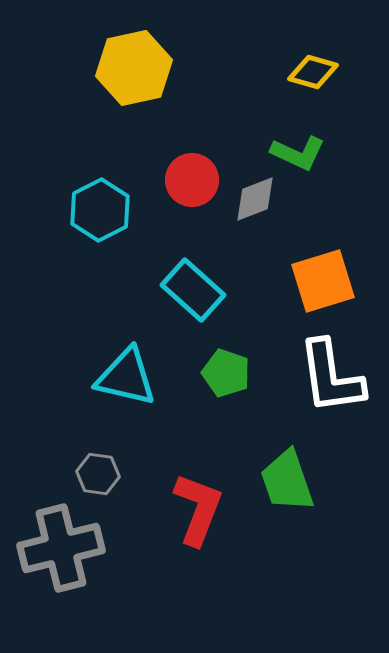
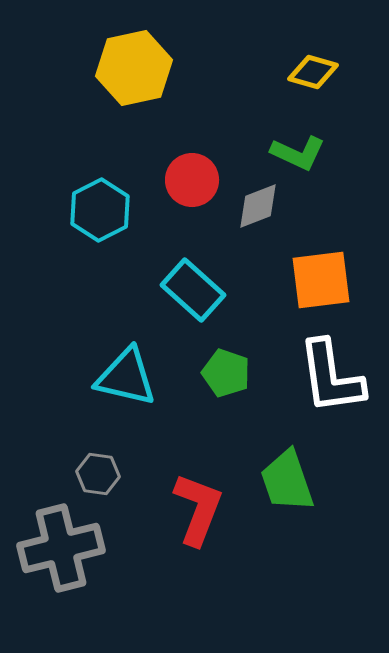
gray diamond: moved 3 px right, 7 px down
orange square: moved 2 px left, 1 px up; rotated 10 degrees clockwise
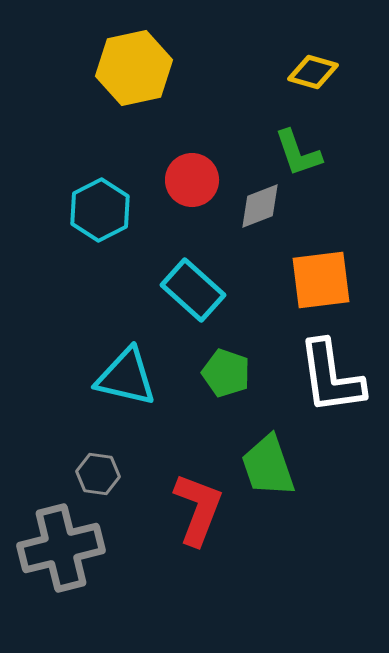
green L-shape: rotated 46 degrees clockwise
gray diamond: moved 2 px right
green trapezoid: moved 19 px left, 15 px up
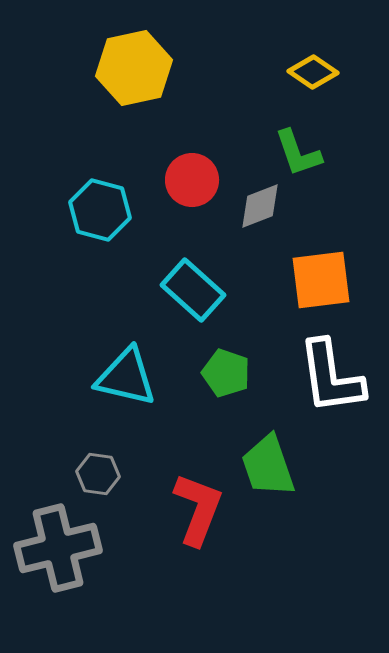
yellow diamond: rotated 18 degrees clockwise
cyan hexagon: rotated 18 degrees counterclockwise
gray cross: moved 3 px left
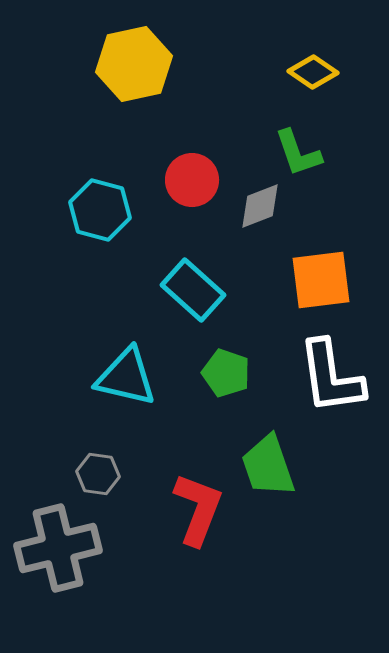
yellow hexagon: moved 4 px up
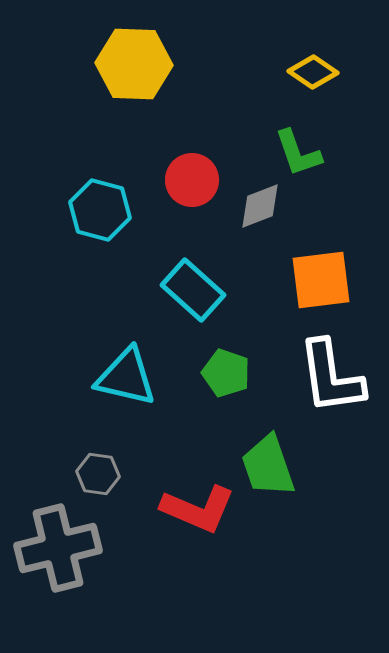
yellow hexagon: rotated 14 degrees clockwise
red L-shape: rotated 92 degrees clockwise
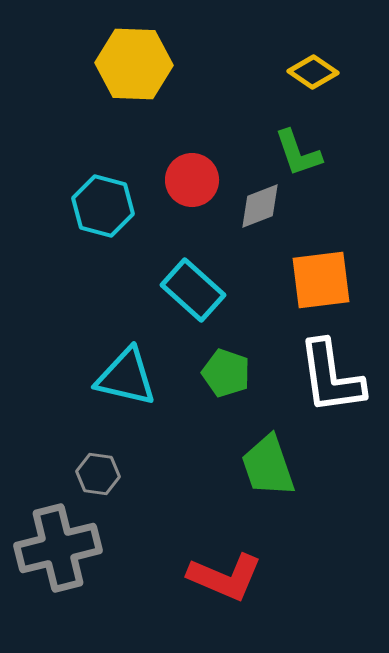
cyan hexagon: moved 3 px right, 4 px up
red L-shape: moved 27 px right, 68 px down
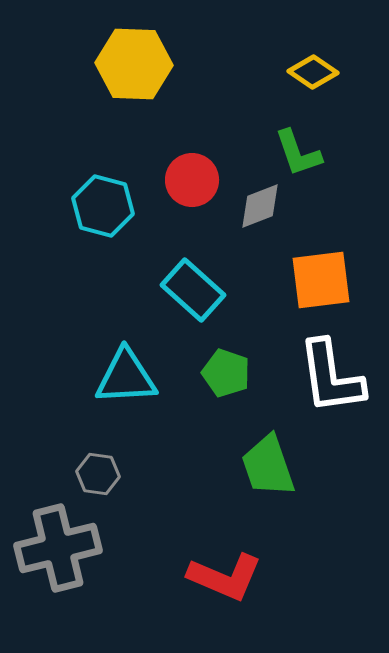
cyan triangle: rotated 16 degrees counterclockwise
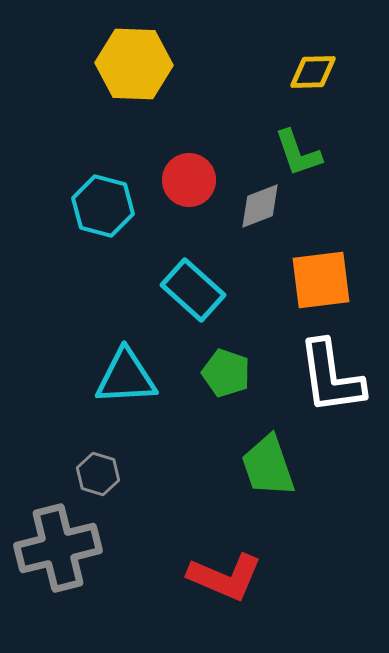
yellow diamond: rotated 36 degrees counterclockwise
red circle: moved 3 px left
gray hexagon: rotated 9 degrees clockwise
